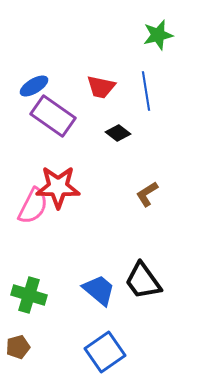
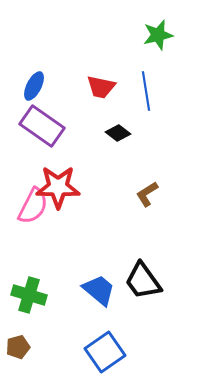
blue ellipse: rotated 32 degrees counterclockwise
purple rectangle: moved 11 px left, 10 px down
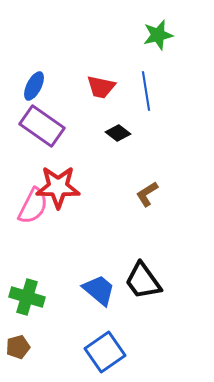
green cross: moved 2 px left, 2 px down
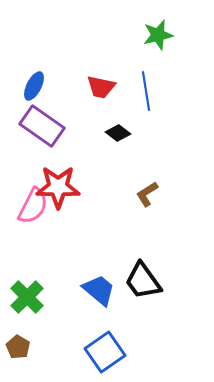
green cross: rotated 28 degrees clockwise
brown pentagon: rotated 25 degrees counterclockwise
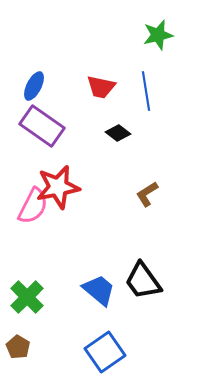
red star: rotated 12 degrees counterclockwise
